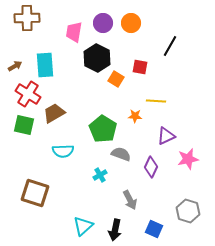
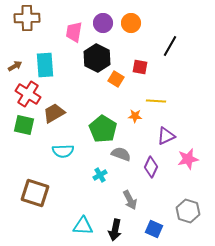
cyan triangle: rotated 45 degrees clockwise
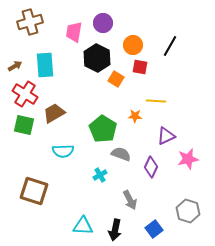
brown cross: moved 3 px right, 4 px down; rotated 15 degrees counterclockwise
orange circle: moved 2 px right, 22 px down
red cross: moved 3 px left
brown square: moved 1 px left, 2 px up
blue square: rotated 30 degrees clockwise
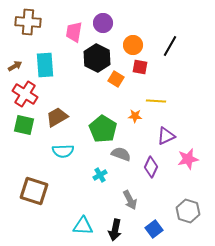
brown cross: moved 2 px left; rotated 20 degrees clockwise
brown trapezoid: moved 3 px right, 4 px down
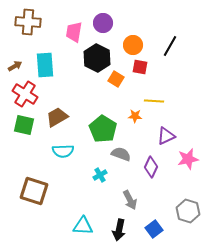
yellow line: moved 2 px left
black arrow: moved 4 px right
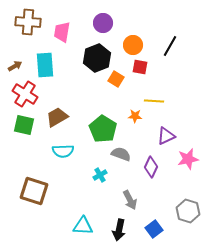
pink trapezoid: moved 12 px left
black hexagon: rotated 12 degrees clockwise
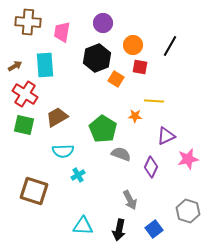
cyan cross: moved 22 px left
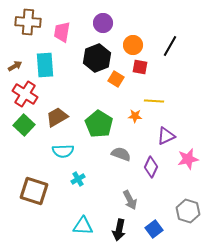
green square: rotated 30 degrees clockwise
green pentagon: moved 4 px left, 5 px up
cyan cross: moved 4 px down
